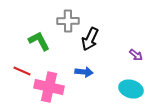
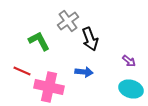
gray cross: rotated 35 degrees counterclockwise
black arrow: rotated 45 degrees counterclockwise
purple arrow: moved 7 px left, 6 px down
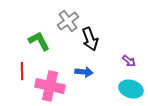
red line: rotated 66 degrees clockwise
pink cross: moved 1 px right, 1 px up
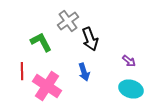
green L-shape: moved 2 px right, 1 px down
blue arrow: rotated 66 degrees clockwise
pink cross: moved 3 px left; rotated 20 degrees clockwise
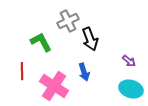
gray cross: rotated 10 degrees clockwise
pink cross: moved 7 px right
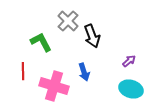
gray cross: rotated 20 degrees counterclockwise
black arrow: moved 2 px right, 3 px up
purple arrow: rotated 80 degrees counterclockwise
red line: moved 1 px right
pink cross: rotated 16 degrees counterclockwise
